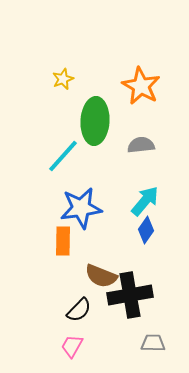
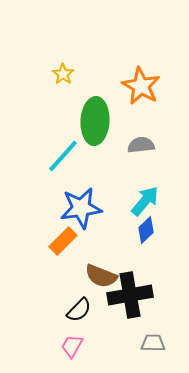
yellow star: moved 5 px up; rotated 15 degrees counterclockwise
blue diamond: rotated 12 degrees clockwise
orange rectangle: rotated 44 degrees clockwise
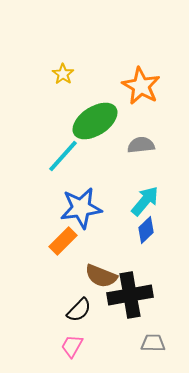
green ellipse: rotated 54 degrees clockwise
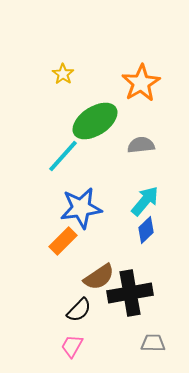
orange star: moved 3 px up; rotated 12 degrees clockwise
brown semicircle: moved 2 px left, 1 px down; rotated 56 degrees counterclockwise
black cross: moved 2 px up
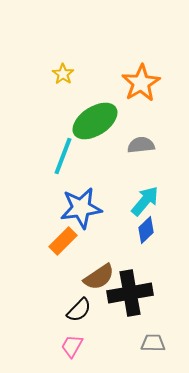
cyan line: rotated 21 degrees counterclockwise
